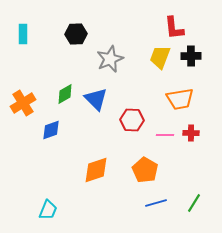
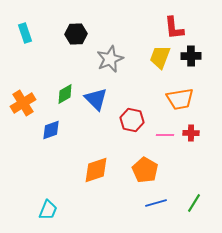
cyan rectangle: moved 2 px right, 1 px up; rotated 18 degrees counterclockwise
red hexagon: rotated 10 degrees clockwise
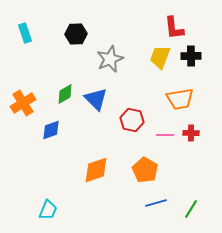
green line: moved 3 px left, 6 px down
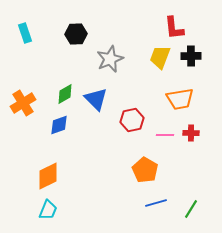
red hexagon: rotated 25 degrees counterclockwise
blue diamond: moved 8 px right, 5 px up
orange diamond: moved 48 px left, 6 px down; rotated 8 degrees counterclockwise
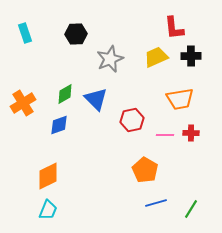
yellow trapezoid: moved 4 px left; rotated 45 degrees clockwise
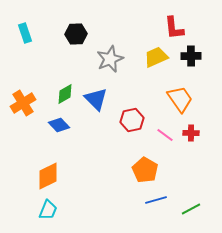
orange trapezoid: rotated 116 degrees counterclockwise
blue diamond: rotated 65 degrees clockwise
pink line: rotated 36 degrees clockwise
blue line: moved 3 px up
green line: rotated 30 degrees clockwise
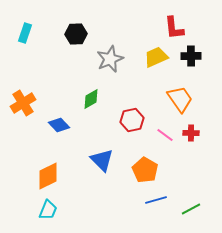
cyan rectangle: rotated 36 degrees clockwise
green diamond: moved 26 px right, 5 px down
blue triangle: moved 6 px right, 61 px down
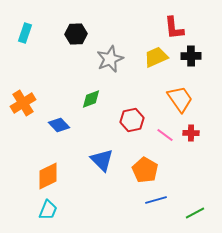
green diamond: rotated 10 degrees clockwise
green line: moved 4 px right, 4 px down
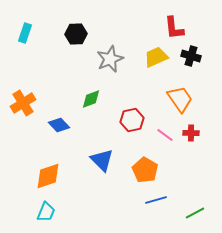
black cross: rotated 18 degrees clockwise
orange diamond: rotated 8 degrees clockwise
cyan trapezoid: moved 2 px left, 2 px down
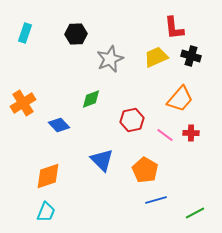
orange trapezoid: rotated 76 degrees clockwise
